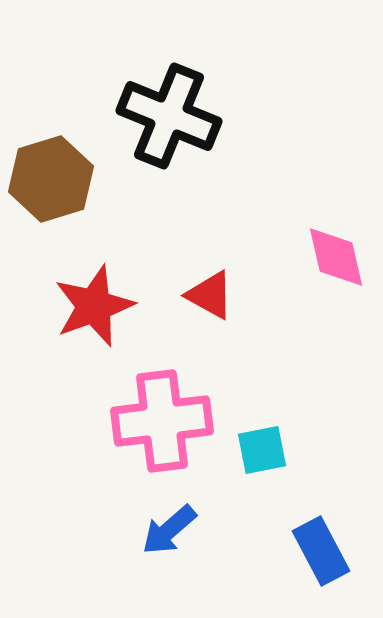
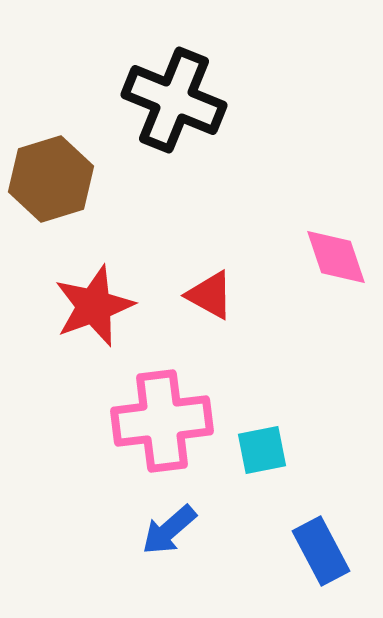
black cross: moved 5 px right, 16 px up
pink diamond: rotated 6 degrees counterclockwise
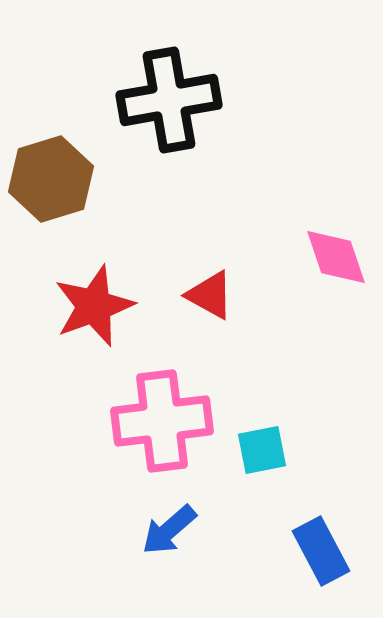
black cross: moved 5 px left; rotated 32 degrees counterclockwise
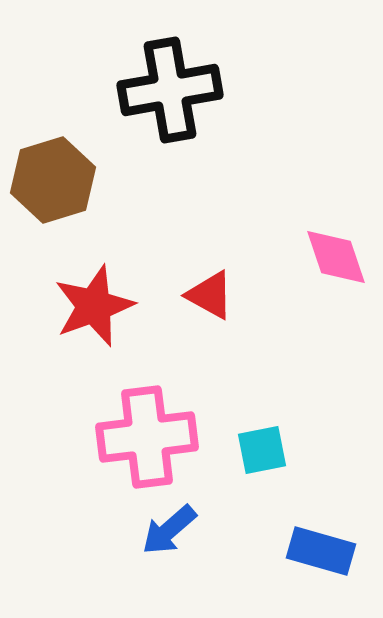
black cross: moved 1 px right, 10 px up
brown hexagon: moved 2 px right, 1 px down
pink cross: moved 15 px left, 16 px down
blue rectangle: rotated 46 degrees counterclockwise
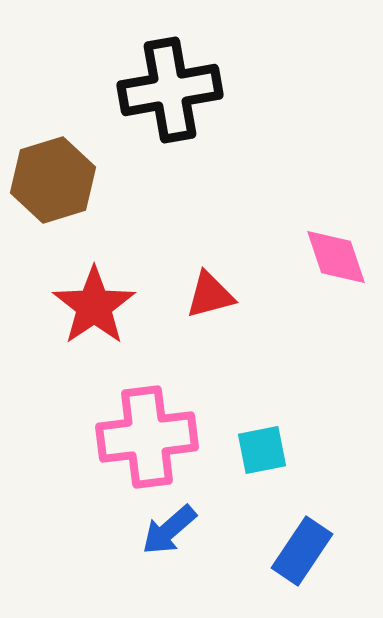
red triangle: rotated 44 degrees counterclockwise
red star: rotated 14 degrees counterclockwise
blue rectangle: moved 19 px left; rotated 72 degrees counterclockwise
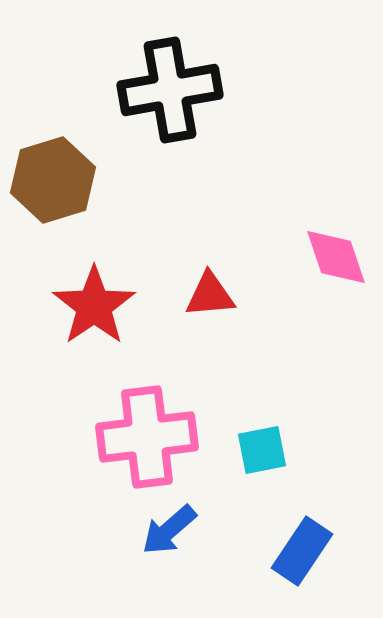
red triangle: rotated 10 degrees clockwise
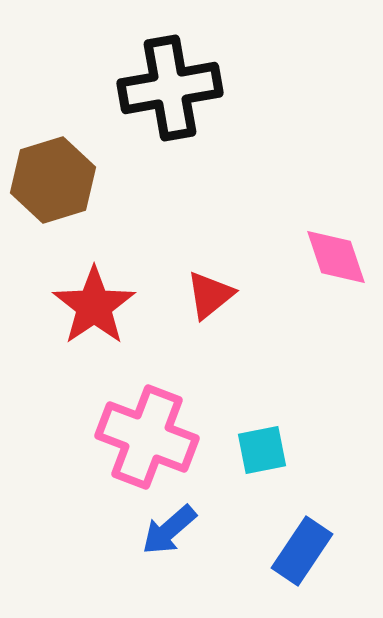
black cross: moved 2 px up
red triangle: rotated 34 degrees counterclockwise
pink cross: rotated 28 degrees clockwise
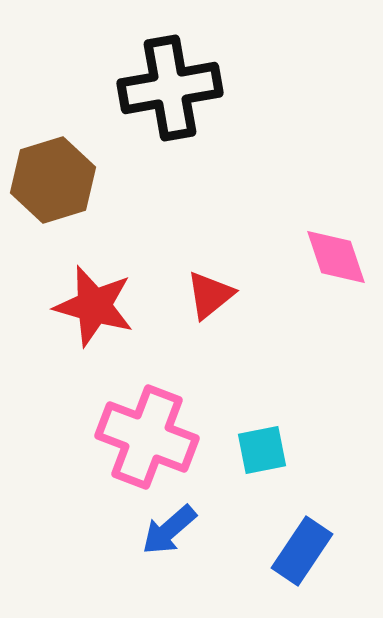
red star: rotated 22 degrees counterclockwise
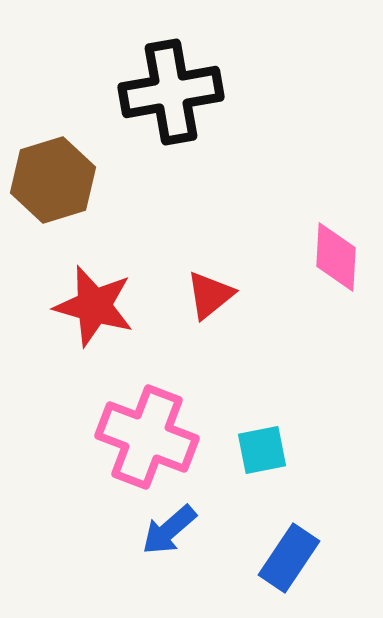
black cross: moved 1 px right, 4 px down
pink diamond: rotated 22 degrees clockwise
blue rectangle: moved 13 px left, 7 px down
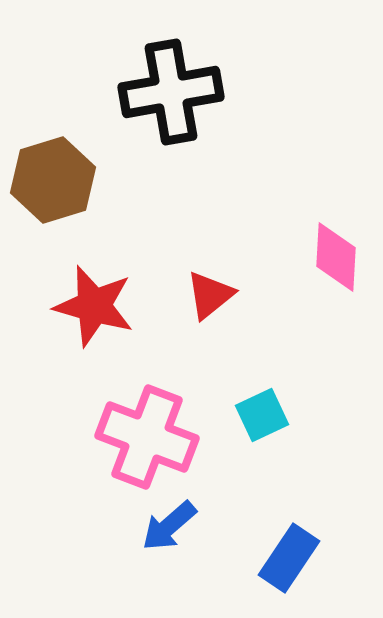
cyan square: moved 35 px up; rotated 14 degrees counterclockwise
blue arrow: moved 4 px up
